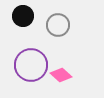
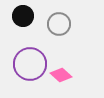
gray circle: moved 1 px right, 1 px up
purple circle: moved 1 px left, 1 px up
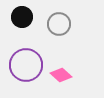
black circle: moved 1 px left, 1 px down
purple circle: moved 4 px left, 1 px down
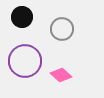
gray circle: moved 3 px right, 5 px down
purple circle: moved 1 px left, 4 px up
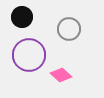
gray circle: moved 7 px right
purple circle: moved 4 px right, 6 px up
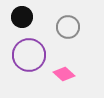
gray circle: moved 1 px left, 2 px up
pink diamond: moved 3 px right, 1 px up
